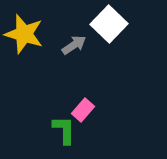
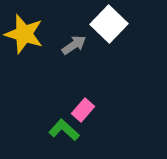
green L-shape: rotated 48 degrees counterclockwise
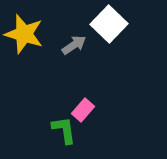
green L-shape: rotated 40 degrees clockwise
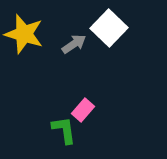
white square: moved 4 px down
gray arrow: moved 1 px up
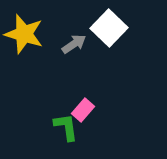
green L-shape: moved 2 px right, 3 px up
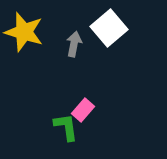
white square: rotated 6 degrees clockwise
yellow star: moved 2 px up
gray arrow: rotated 45 degrees counterclockwise
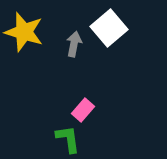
green L-shape: moved 2 px right, 12 px down
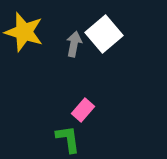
white square: moved 5 px left, 6 px down
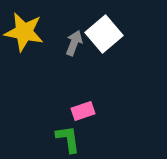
yellow star: rotated 6 degrees counterclockwise
gray arrow: moved 1 px up; rotated 10 degrees clockwise
pink rectangle: moved 1 px down; rotated 30 degrees clockwise
